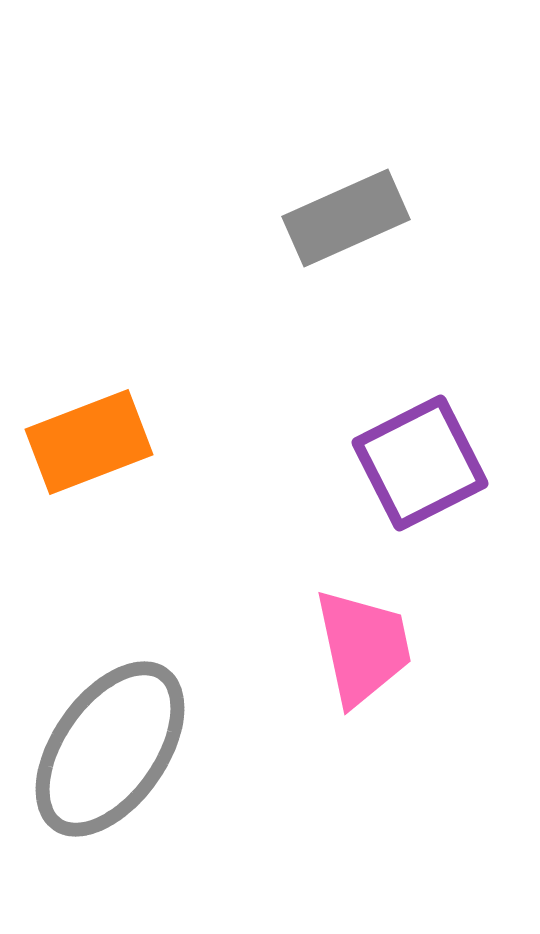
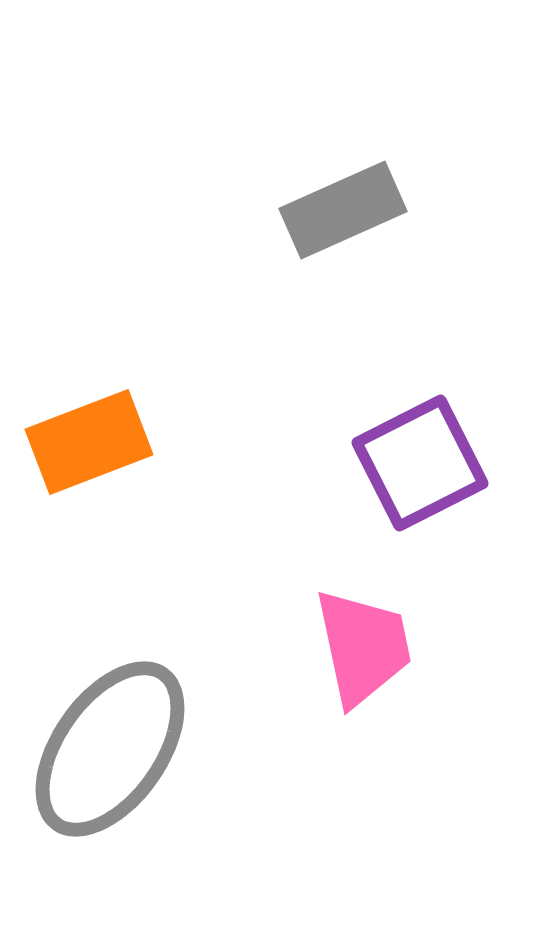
gray rectangle: moved 3 px left, 8 px up
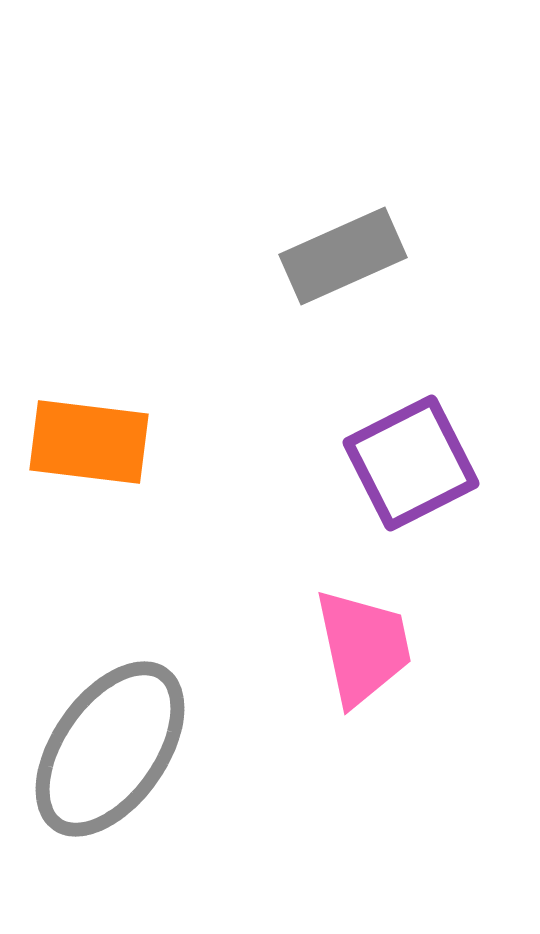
gray rectangle: moved 46 px down
orange rectangle: rotated 28 degrees clockwise
purple square: moved 9 px left
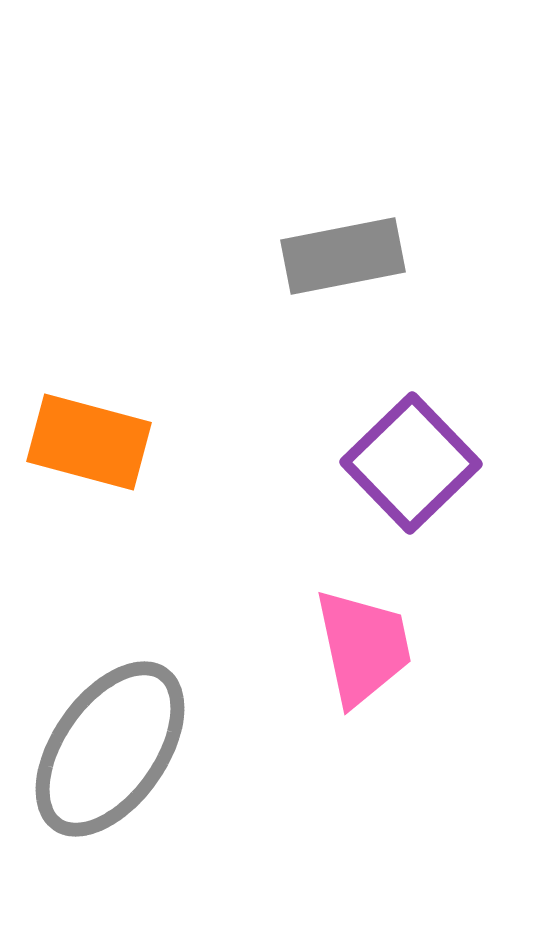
gray rectangle: rotated 13 degrees clockwise
orange rectangle: rotated 8 degrees clockwise
purple square: rotated 17 degrees counterclockwise
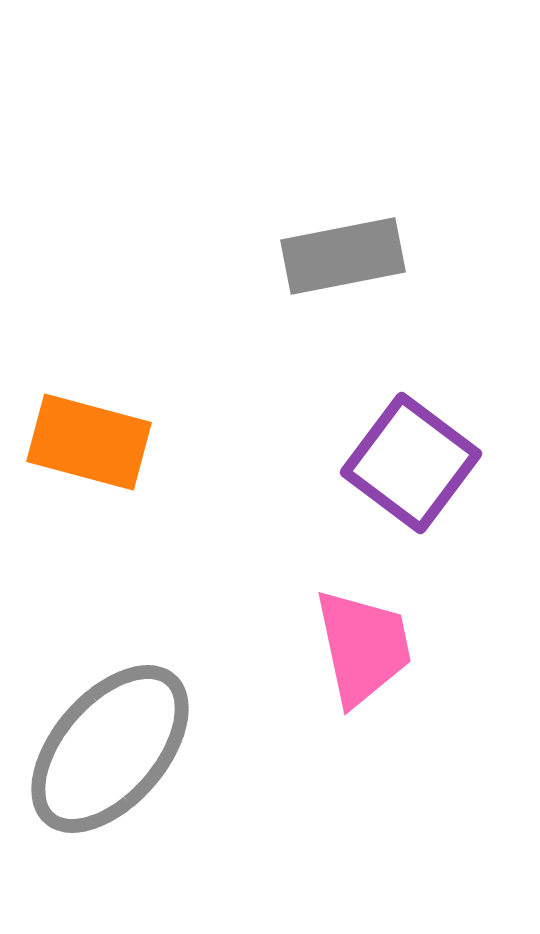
purple square: rotated 9 degrees counterclockwise
gray ellipse: rotated 6 degrees clockwise
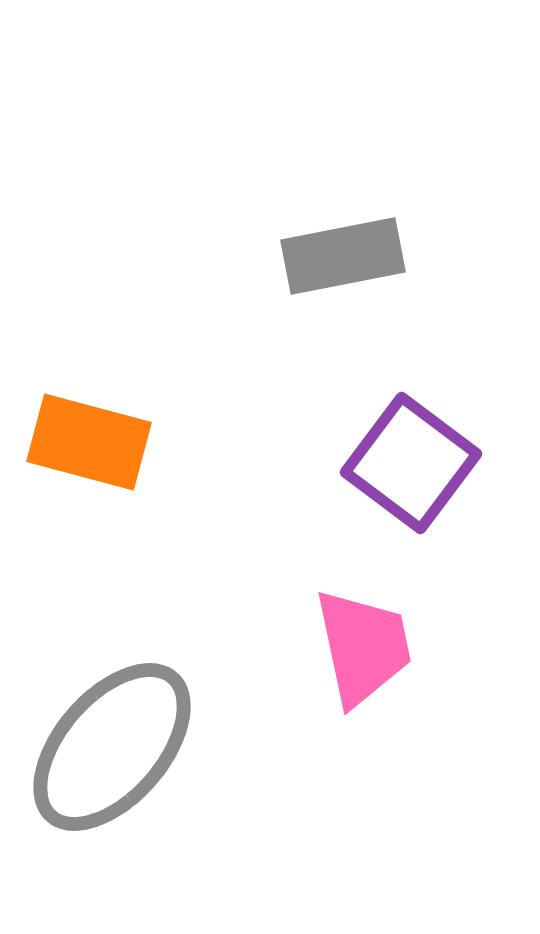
gray ellipse: moved 2 px right, 2 px up
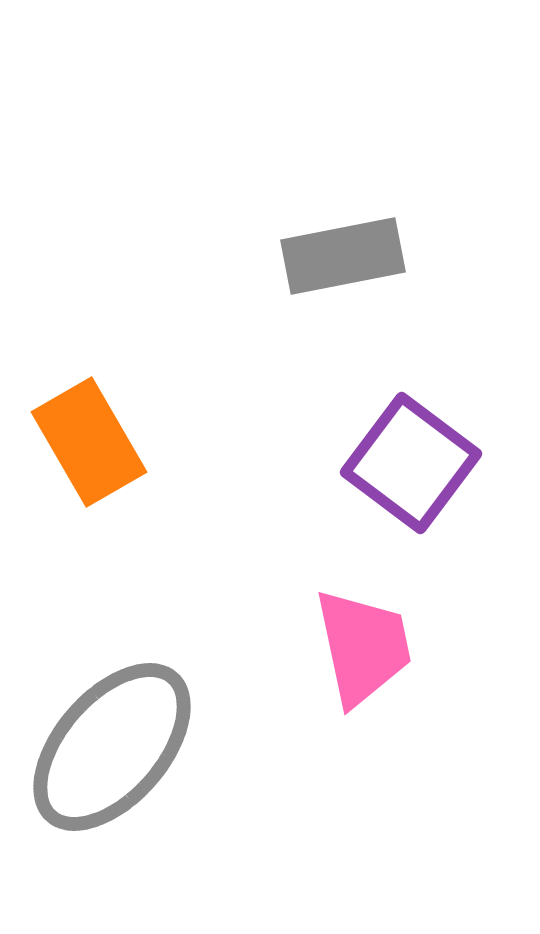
orange rectangle: rotated 45 degrees clockwise
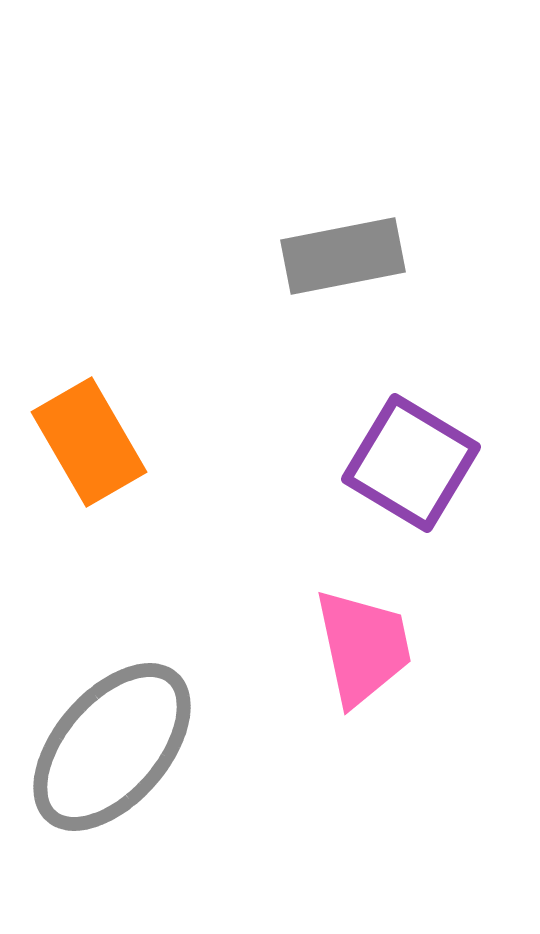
purple square: rotated 6 degrees counterclockwise
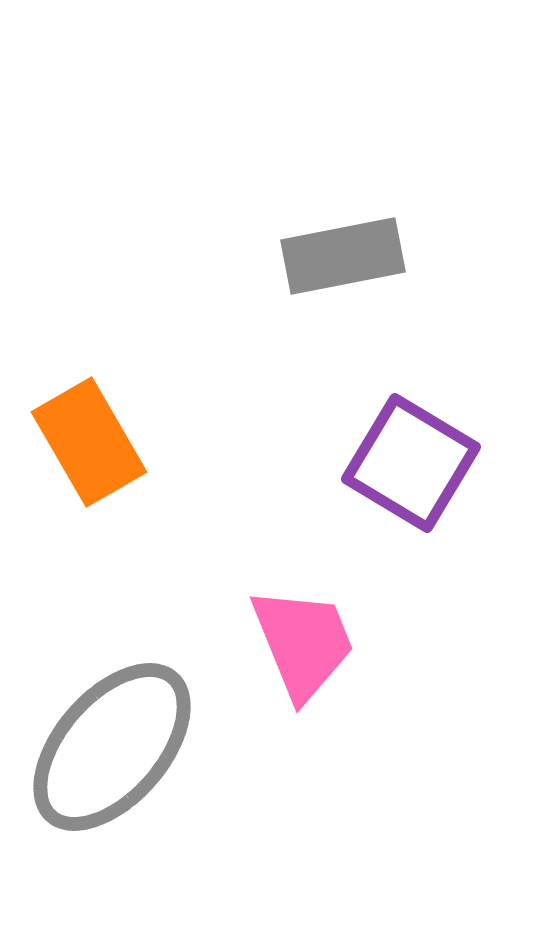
pink trapezoid: moved 60 px left, 4 px up; rotated 10 degrees counterclockwise
